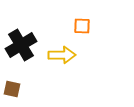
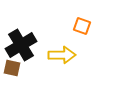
orange square: rotated 18 degrees clockwise
brown square: moved 21 px up
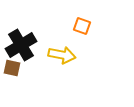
yellow arrow: rotated 12 degrees clockwise
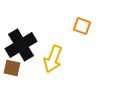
yellow arrow: moved 9 px left, 4 px down; rotated 100 degrees clockwise
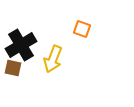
orange square: moved 3 px down
brown square: moved 1 px right
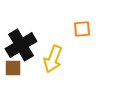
orange square: rotated 24 degrees counterclockwise
brown square: rotated 12 degrees counterclockwise
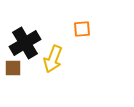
black cross: moved 4 px right, 2 px up
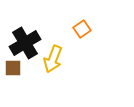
orange square: rotated 30 degrees counterclockwise
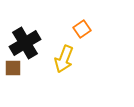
yellow arrow: moved 11 px right
